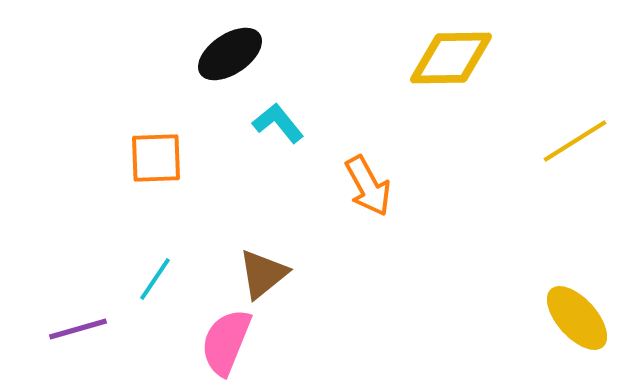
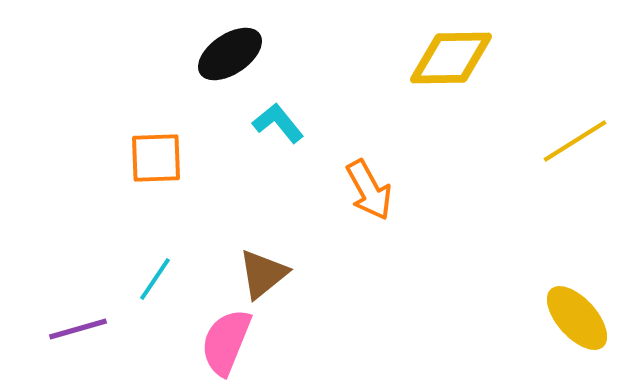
orange arrow: moved 1 px right, 4 px down
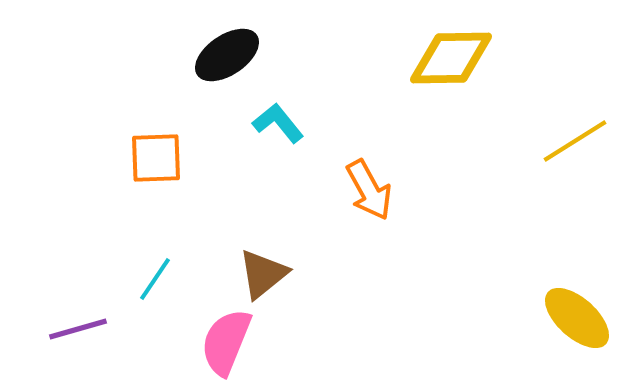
black ellipse: moved 3 px left, 1 px down
yellow ellipse: rotated 6 degrees counterclockwise
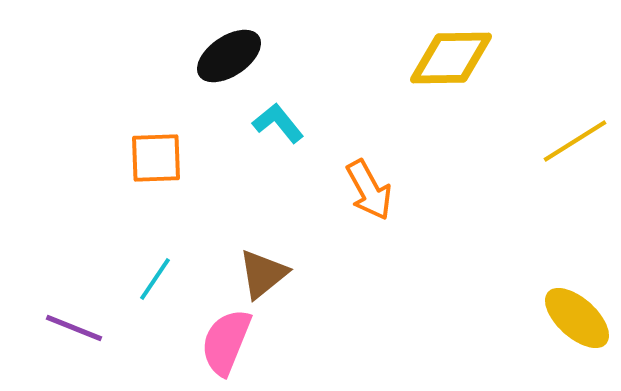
black ellipse: moved 2 px right, 1 px down
purple line: moved 4 px left, 1 px up; rotated 38 degrees clockwise
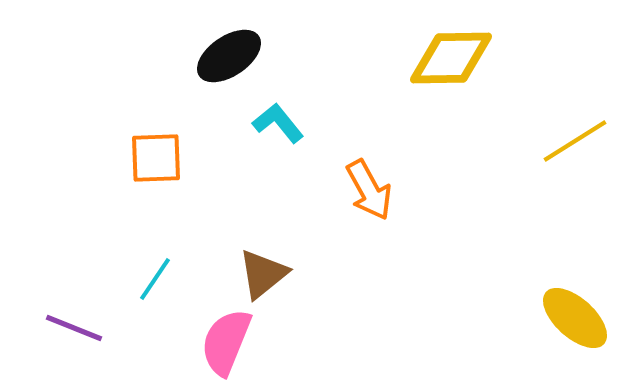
yellow ellipse: moved 2 px left
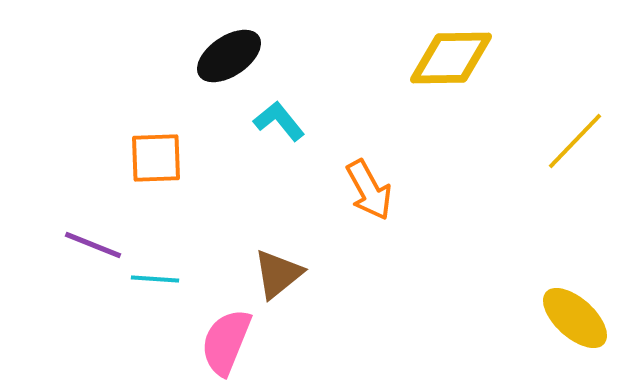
cyan L-shape: moved 1 px right, 2 px up
yellow line: rotated 14 degrees counterclockwise
brown triangle: moved 15 px right
cyan line: rotated 60 degrees clockwise
purple line: moved 19 px right, 83 px up
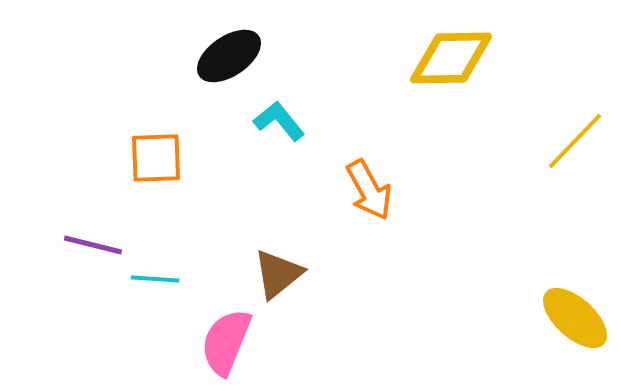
purple line: rotated 8 degrees counterclockwise
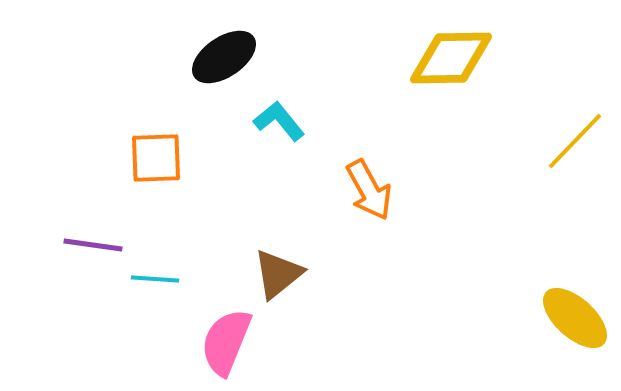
black ellipse: moved 5 px left, 1 px down
purple line: rotated 6 degrees counterclockwise
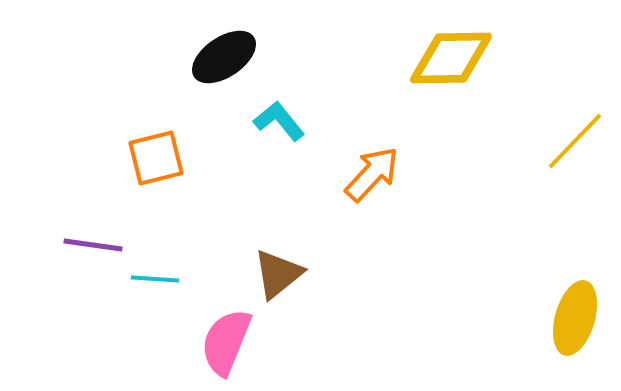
orange square: rotated 12 degrees counterclockwise
orange arrow: moved 3 px right, 16 px up; rotated 108 degrees counterclockwise
yellow ellipse: rotated 64 degrees clockwise
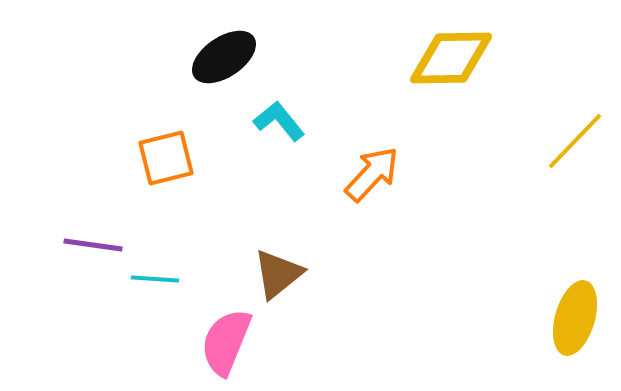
orange square: moved 10 px right
